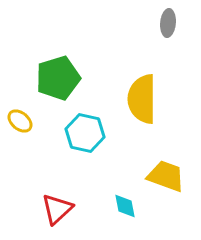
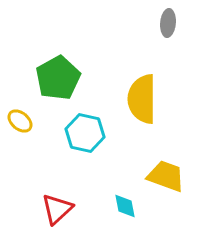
green pentagon: rotated 12 degrees counterclockwise
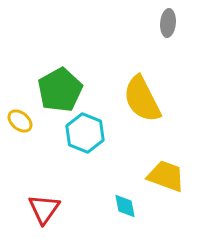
green pentagon: moved 2 px right, 12 px down
yellow semicircle: rotated 27 degrees counterclockwise
cyan hexagon: rotated 9 degrees clockwise
red triangle: moved 13 px left; rotated 12 degrees counterclockwise
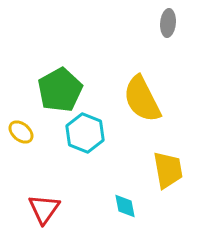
yellow ellipse: moved 1 px right, 11 px down
yellow trapezoid: moved 2 px right, 6 px up; rotated 60 degrees clockwise
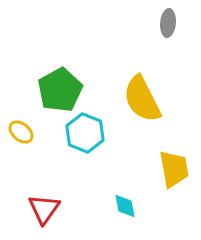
yellow trapezoid: moved 6 px right, 1 px up
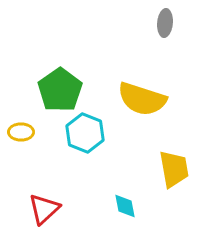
gray ellipse: moved 3 px left
green pentagon: rotated 6 degrees counterclockwise
yellow semicircle: rotated 45 degrees counterclockwise
yellow ellipse: rotated 40 degrees counterclockwise
red triangle: rotated 12 degrees clockwise
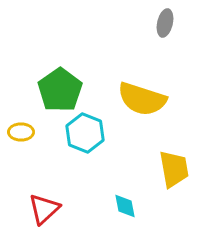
gray ellipse: rotated 8 degrees clockwise
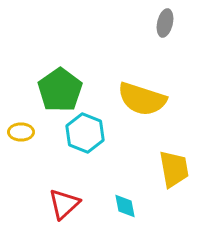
red triangle: moved 20 px right, 5 px up
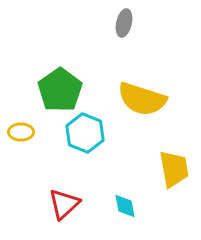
gray ellipse: moved 41 px left
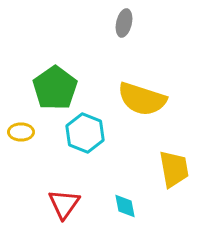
green pentagon: moved 5 px left, 2 px up
red triangle: rotated 12 degrees counterclockwise
